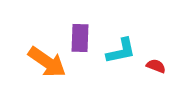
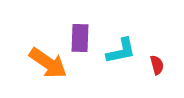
orange arrow: moved 1 px right, 1 px down
red semicircle: moved 1 px right, 1 px up; rotated 54 degrees clockwise
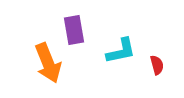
purple rectangle: moved 6 px left, 8 px up; rotated 12 degrees counterclockwise
orange arrow: rotated 33 degrees clockwise
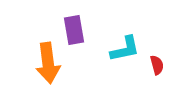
cyan L-shape: moved 4 px right, 2 px up
orange arrow: rotated 15 degrees clockwise
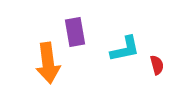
purple rectangle: moved 1 px right, 2 px down
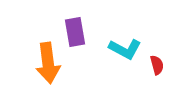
cyan L-shape: rotated 40 degrees clockwise
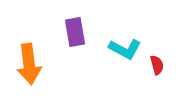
orange arrow: moved 19 px left, 1 px down
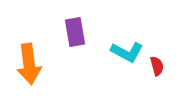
cyan L-shape: moved 2 px right, 3 px down
red semicircle: moved 1 px down
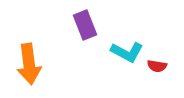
purple rectangle: moved 10 px right, 7 px up; rotated 12 degrees counterclockwise
red semicircle: rotated 114 degrees clockwise
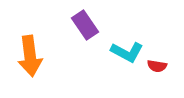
purple rectangle: rotated 12 degrees counterclockwise
orange arrow: moved 1 px right, 8 px up
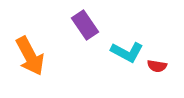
orange arrow: rotated 21 degrees counterclockwise
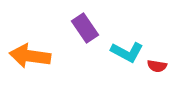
purple rectangle: moved 3 px down
orange arrow: rotated 126 degrees clockwise
